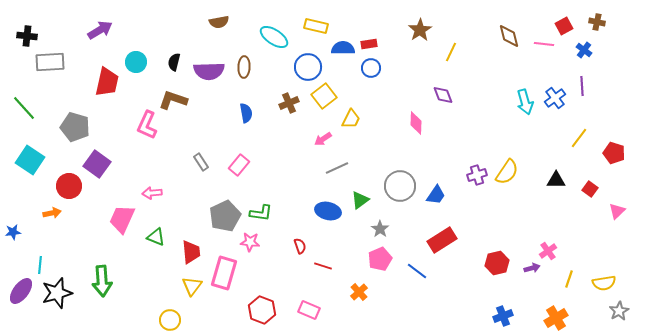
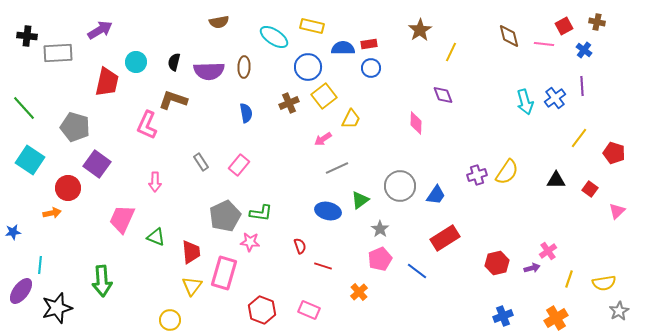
yellow rectangle at (316, 26): moved 4 px left
gray rectangle at (50, 62): moved 8 px right, 9 px up
red circle at (69, 186): moved 1 px left, 2 px down
pink arrow at (152, 193): moved 3 px right, 11 px up; rotated 84 degrees counterclockwise
red rectangle at (442, 240): moved 3 px right, 2 px up
black star at (57, 293): moved 15 px down
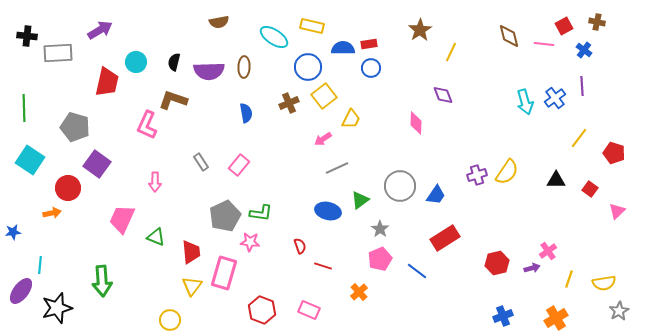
green line at (24, 108): rotated 40 degrees clockwise
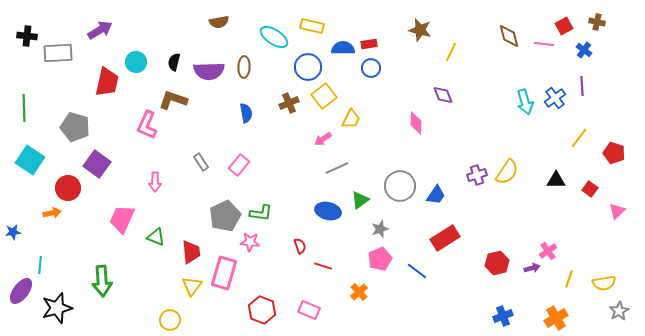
brown star at (420, 30): rotated 25 degrees counterclockwise
gray star at (380, 229): rotated 18 degrees clockwise
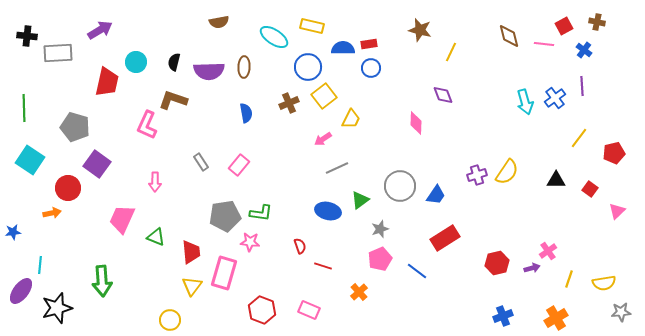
red pentagon at (614, 153): rotated 30 degrees counterclockwise
gray pentagon at (225, 216): rotated 16 degrees clockwise
gray star at (619, 311): moved 2 px right, 1 px down; rotated 24 degrees clockwise
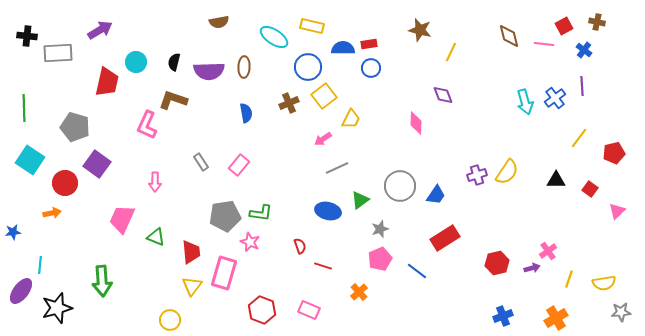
red circle at (68, 188): moved 3 px left, 5 px up
pink star at (250, 242): rotated 18 degrees clockwise
